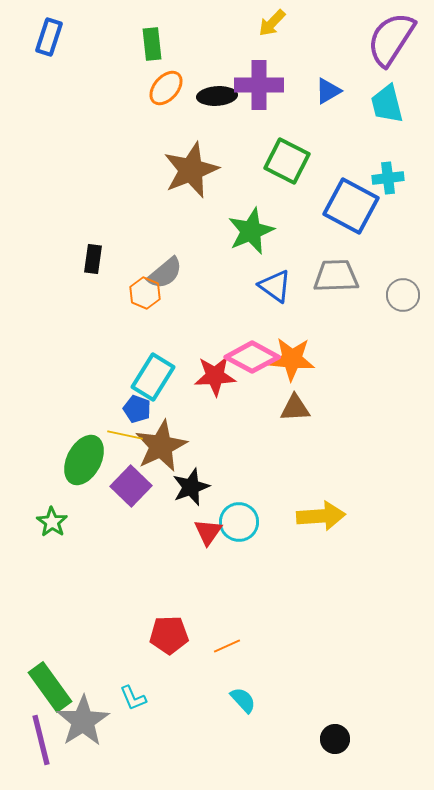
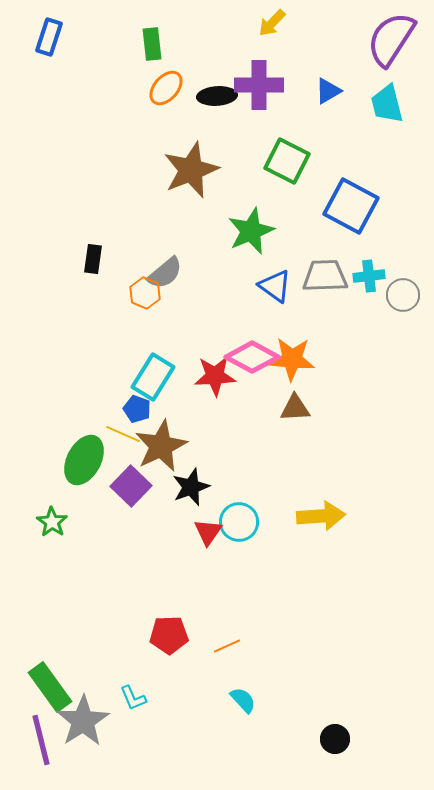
cyan cross at (388, 178): moved 19 px left, 98 px down
gray trapezoid at (336, 276): moved 11 px left
yellow line at (125, 435): moved 2 px left, 1 px up; rotated 12 degrees clockwise
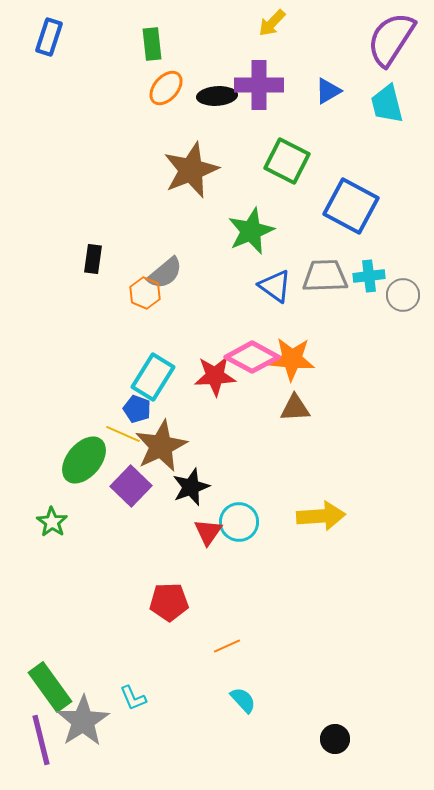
green ellipse at (84, 460): rotated 12 degrees clockwise
red pentagon at (169, 635): moved 33 px up
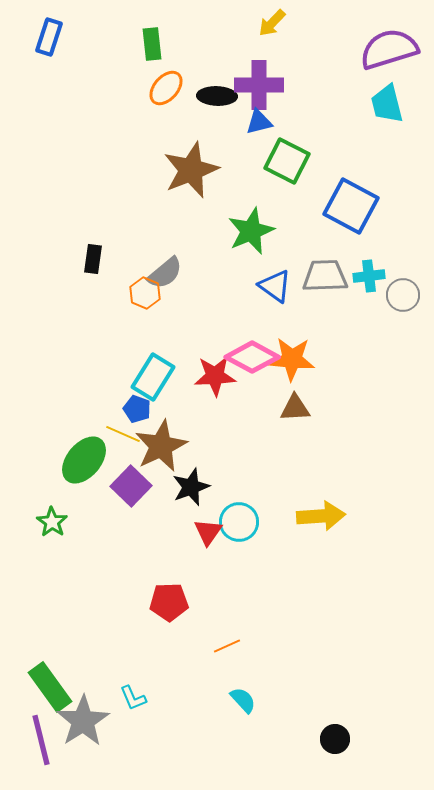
purple semicircle at (391, 39): moved 2 px left, 10 px down; rotated 40 degrees clockwise
blue triangle at (328, 91): moved 69 px left, 31 px down; rotated 16 degrees clockwise
black ellipse at (217, 96): rotated 6 degrees clockwise
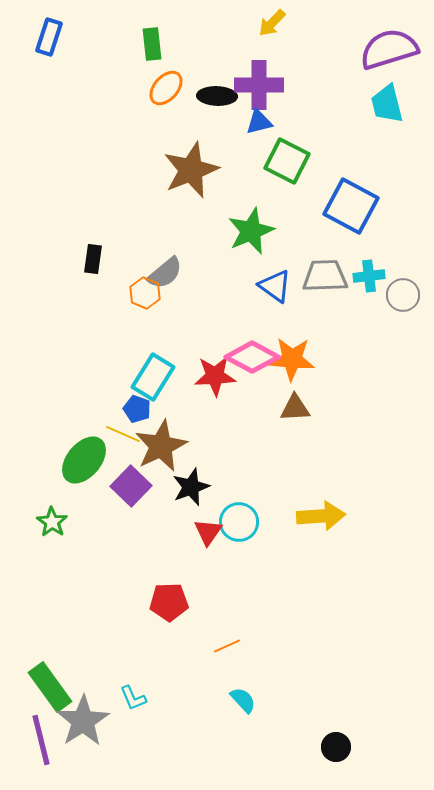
black circle at (335, 739): moved 1 px right, 8 px down
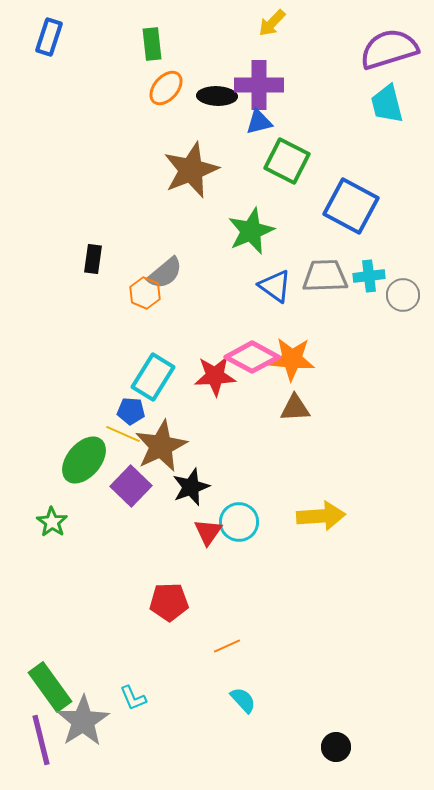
blue pentagon at (137, 409): moved 6 px left, 2 px down; rotated 16 degrees counterclockwise
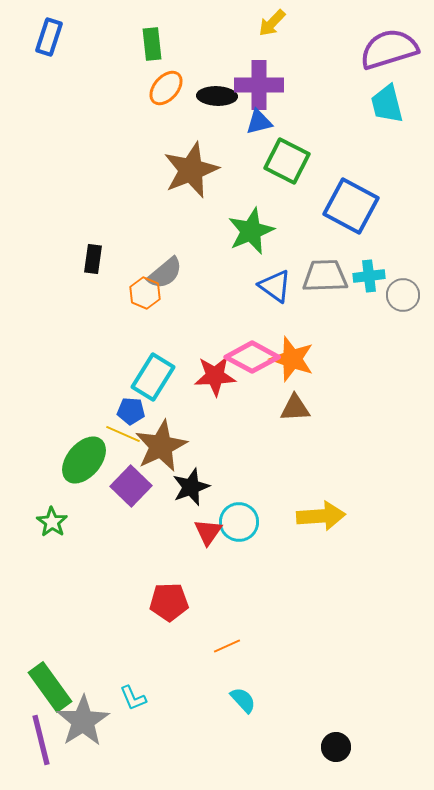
orange star at (292, 359): rotated 15 degrees clockwise
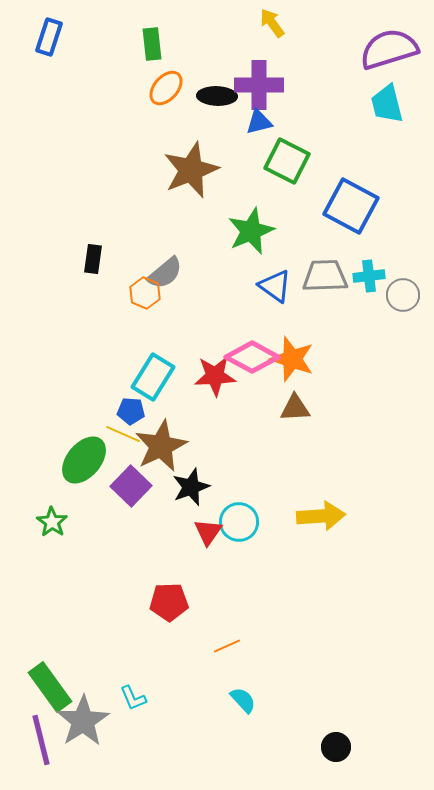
yellow arrow at (272, 23): rotated 100 degrees clockwise
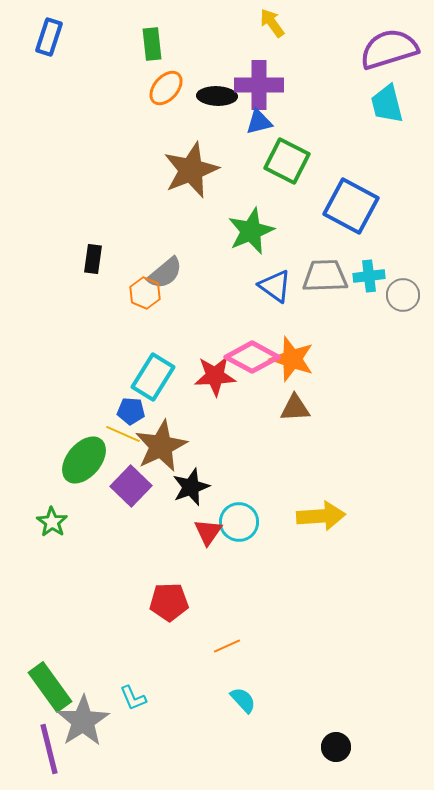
purple line at (41, 740): moved 8 px right, 9 px down
